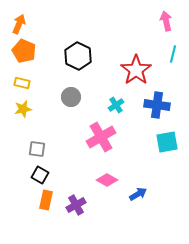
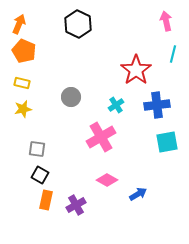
black hexagon: moved 32 px up
blue cross: rotated 15 degrees counterclockwise
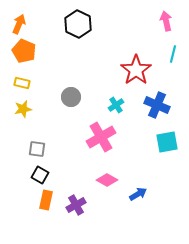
blue cross: rotated 30 degrees clockwise
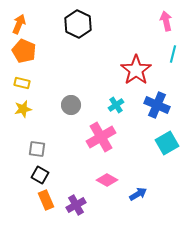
gray circle: moved 8 px down
cyan square: moved 1 px down; rotated 20 degrees counterclockwise
orange rectangle: rotated 36 degrees counterclockwise
